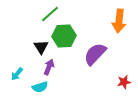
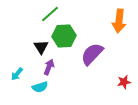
purple semicircle: moved 3 px left
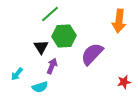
purple arrow: moved 3 px right, 1 px up
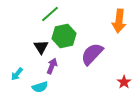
green hexagon: rotated 10 degrees counterclockwise
red star: rotated 24 degrees counterclockwise
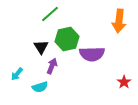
green hexagon: moved 3 px right, 3 px down
purple semicircle: rotated 135 degrees counterclockwise
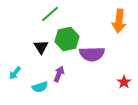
purple arrow: moved 7 px right, 8 px down
cyan arrow: moved 2 px left, 1 px up
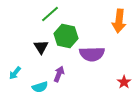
green hexagon: moved 1 px left, 3 px up; rotated 25 degrees clockwise
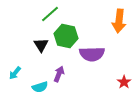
black triangle: moved 2 px up
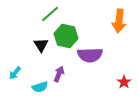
purple semicircle: moved 2 px left, 1 px down
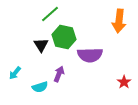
green hexagon: moved 2 px left, 1 px down
